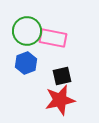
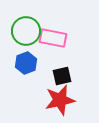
green circle: moved 1 px left
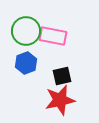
pink rectangle: moved 2 px up
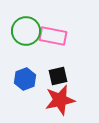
blue hexagon: moved 1 px left, 16 px down
black square: moved 4 px left
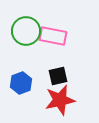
blue hexagon: moved 4 px left, 4 px down
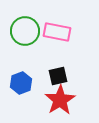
green circle: moved 1 px left
pink rectangle: moved 4 px right, 4 px up
red star: rotated 20 degrees counterclockwise
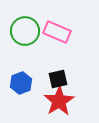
pink rectangle: rotated 12 degrees clockwise
black square: moved 3 px down
red star: moved 1 px left, 1 px down
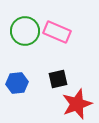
blue hexagon: moved 4 px left; rotated 15 degrees clockwise
red star: moved 18 px right, 3 px down; rotated 12 degrees clockwise
